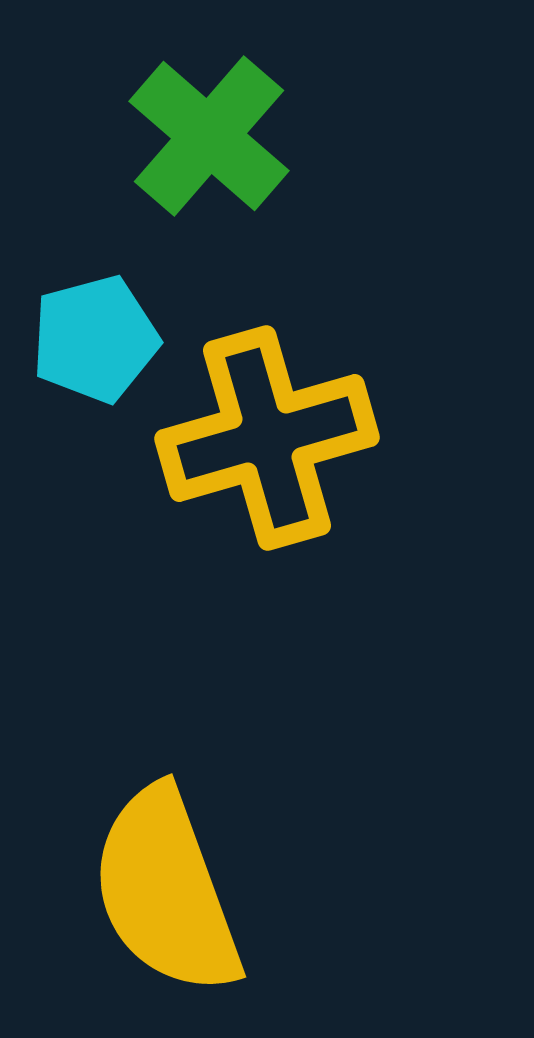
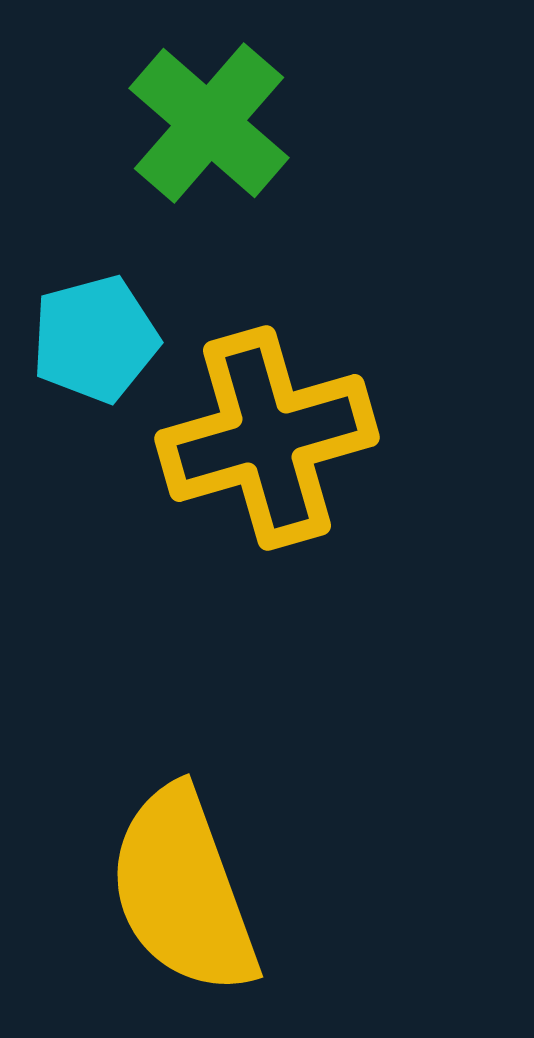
green cross: moved 13 px up
yellow semicircle: moved 17 px right
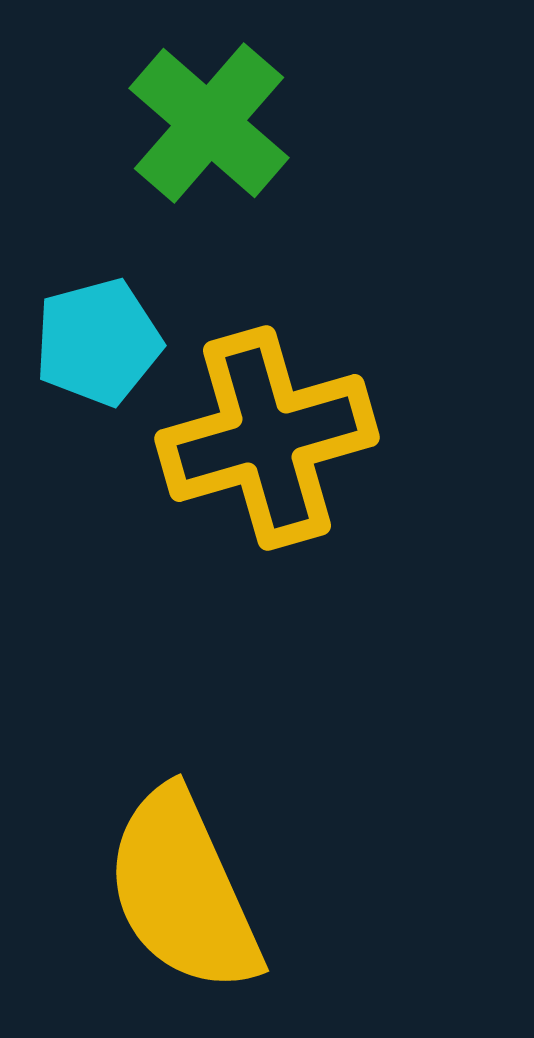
cyan pentagon: moved 3 px right, 3 px down
yellow semicircle: rotated 4 degrees counterclockwise
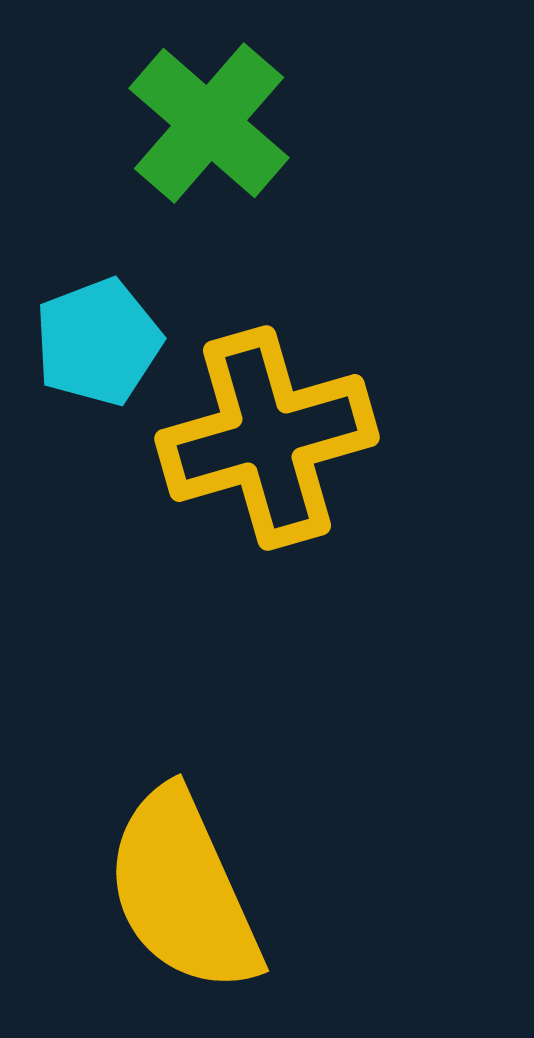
cyan pentagon: rotated 6 degrees counterclockwise
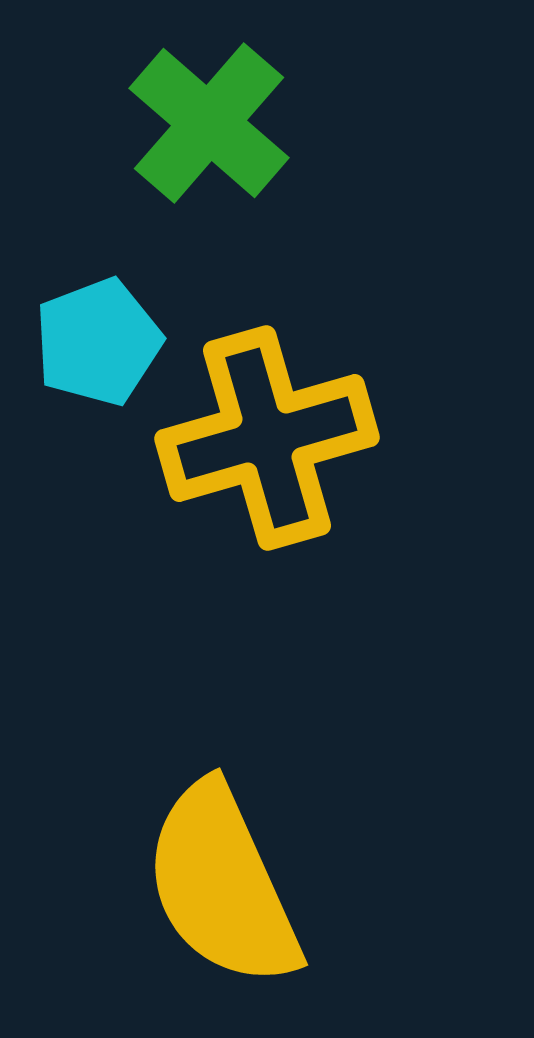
yellow semicircle: moved 39 px right, 6 px up
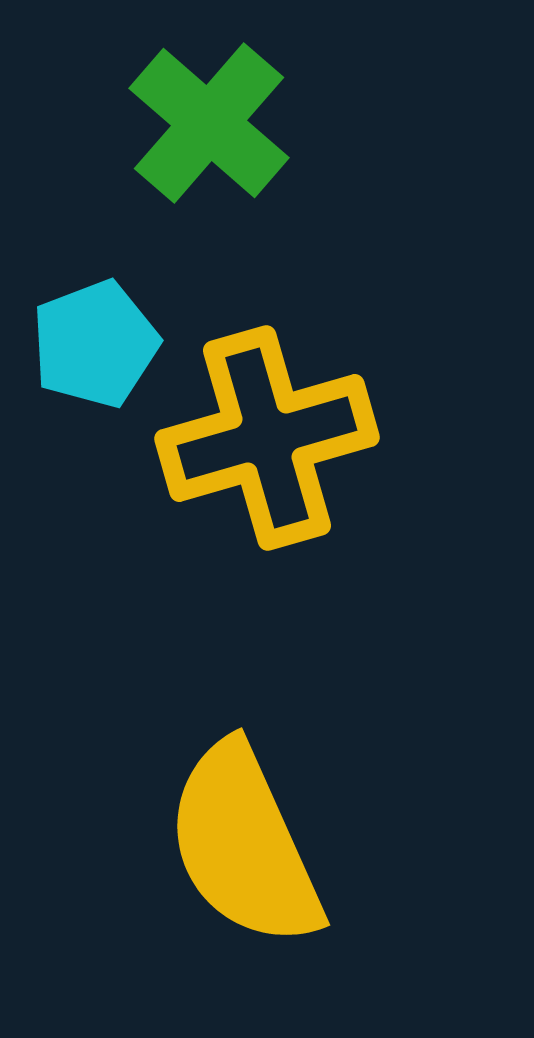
cyan pentagon: moved 3 px left, 2 px down
yellow semicircle: moved 22 px right, 40 px up
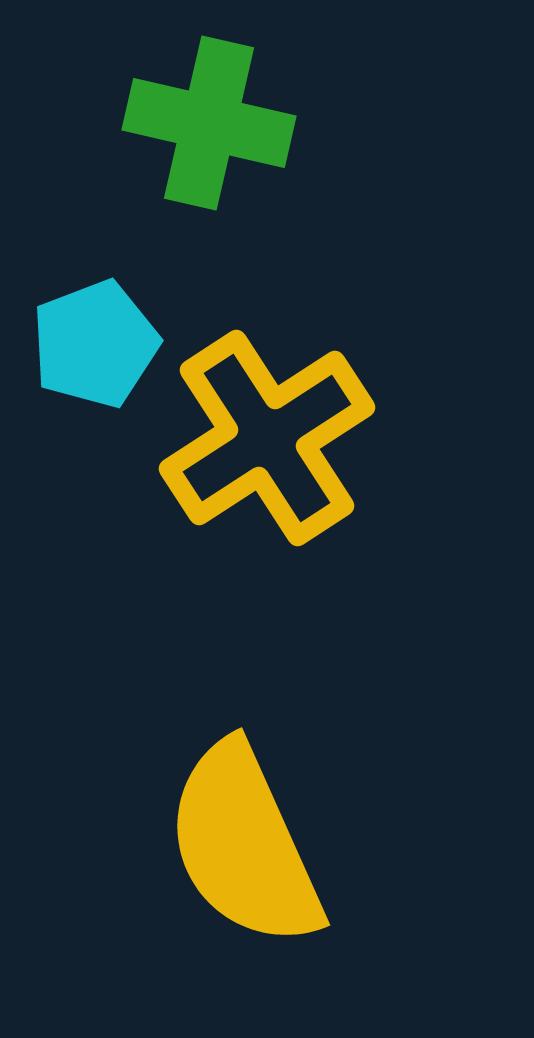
green cross: rotated 28 degrees counterclockwise
yellow cross: rotated 17 degrees counterclockwise
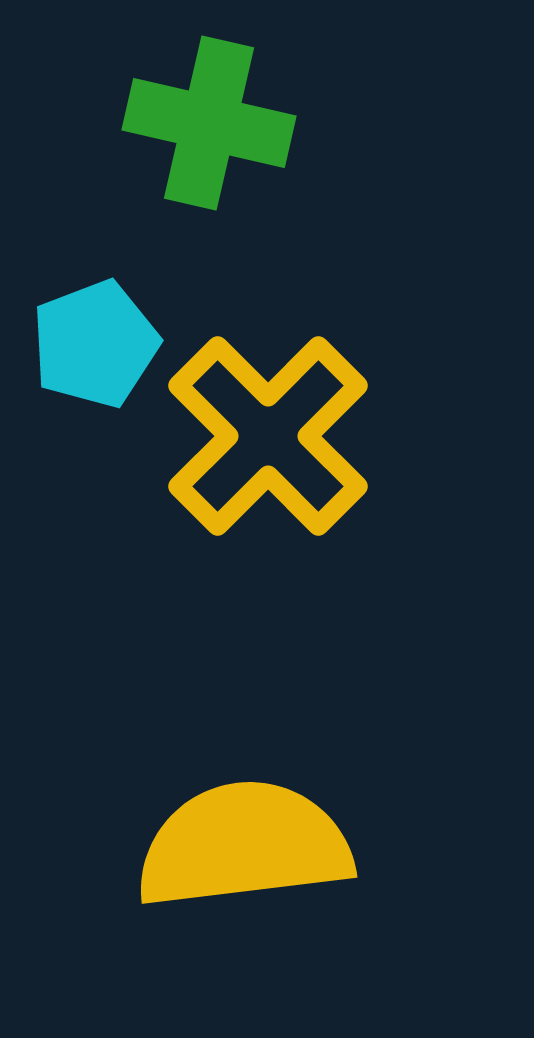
yellow cross: moved 1 px right, 2 px up; rotated 12 degrees counterclockwise
yellow semicircle: rotated 107 degrees clockwise
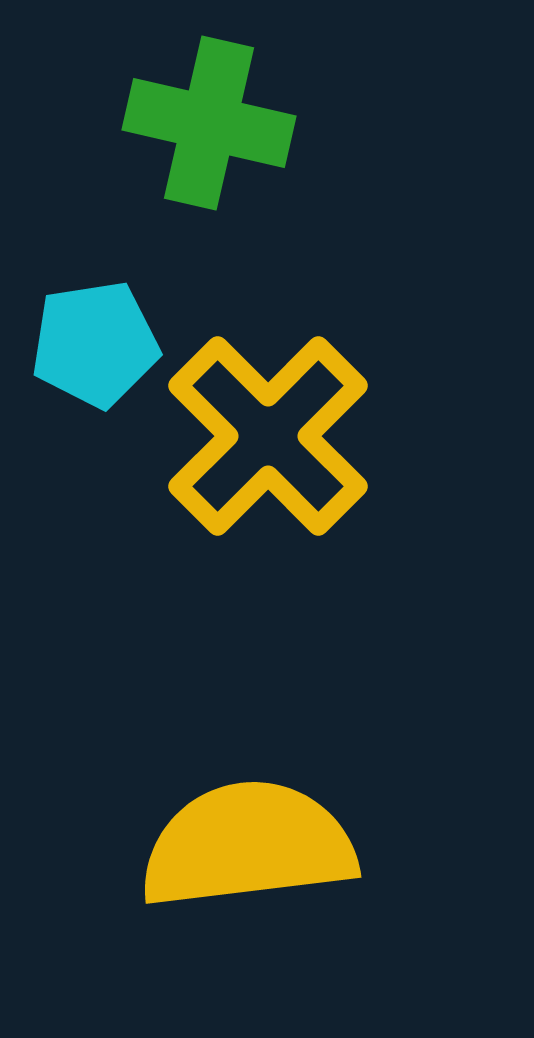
cyan pentagon: rotated 12 degrees clockwise
yellow semicircle: moved 4 px right
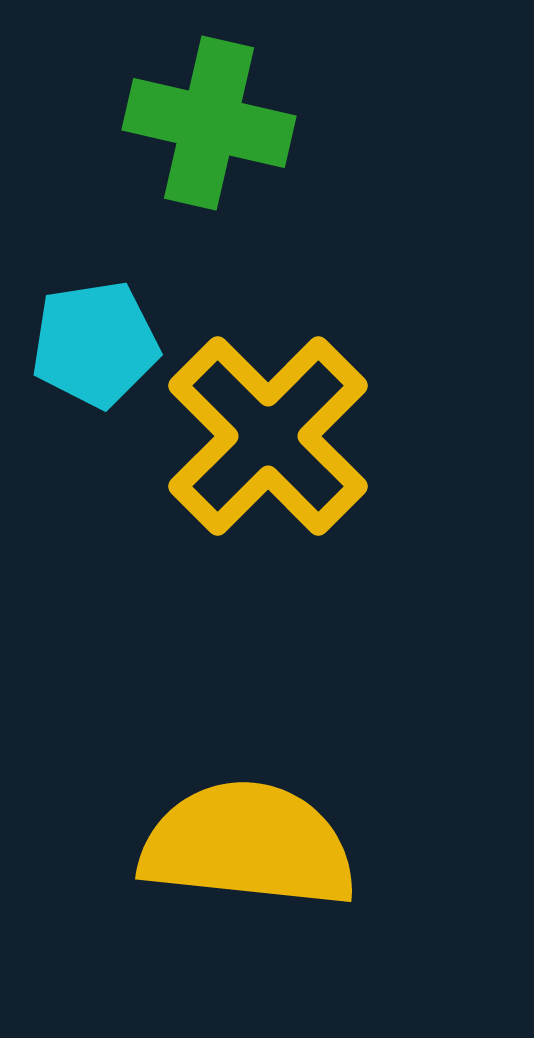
yellow semicircle: rotated 13 degrees clockwise
